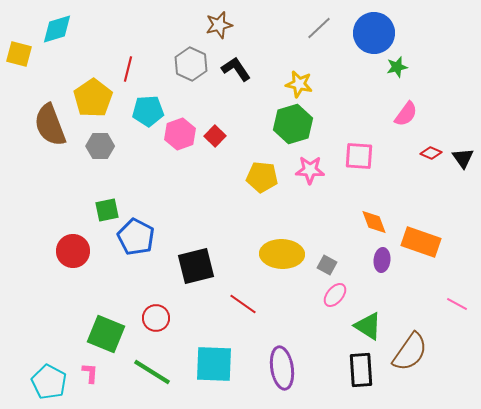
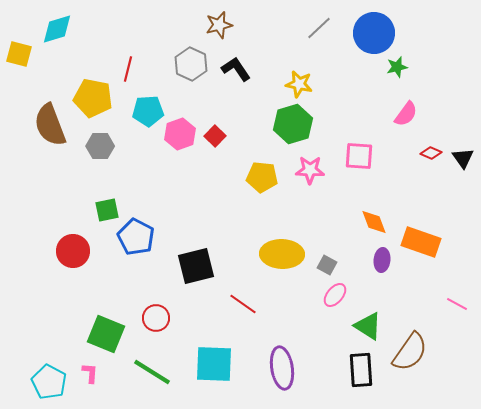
yellow pentagon at (93, 98): rotated 27 degrees counterclockwise
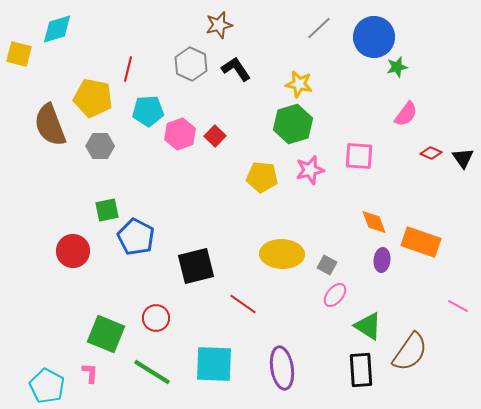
blue circle at (374, 33): moved 4 px down
pink star at (310, 170): rotated 16 degrees counterclockwise
pink line at (457, 304): moved 1 px right, 2 px down
cyan pentagon at (49, 382): moved 2 px left, 4 px down
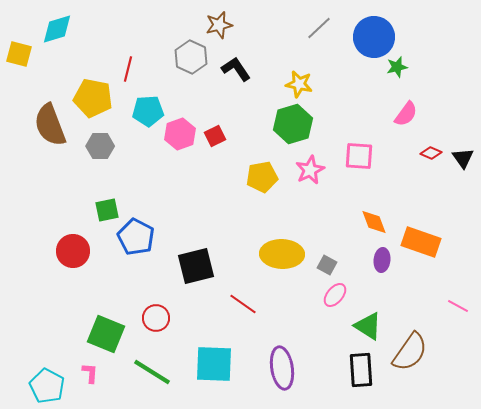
gray hexagon at (191, 64): moved 7 px up
red square at (215, 136): rotated 20 degrees clockwise
pink star at (310, 170): rotated 12 degrees counterclockwise
yellow pentagon at (262, 177): rotated 16 degrees counterclockwise
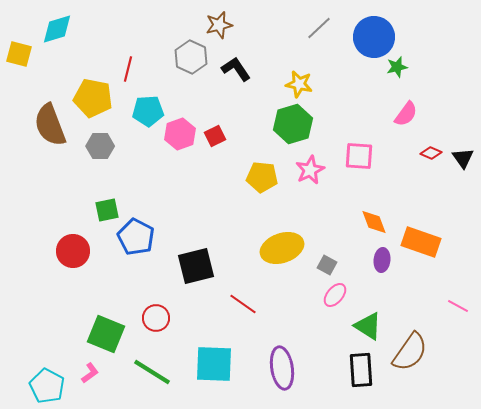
yellow pentagon at (262, 177): rotated 16 degrees clockwise
yellow ellipse at (282, 254): moved 6 px up; rotated 21 degrees counterclockwise
pink L-shape at (90, 373): rotated 50 degrees clockwise
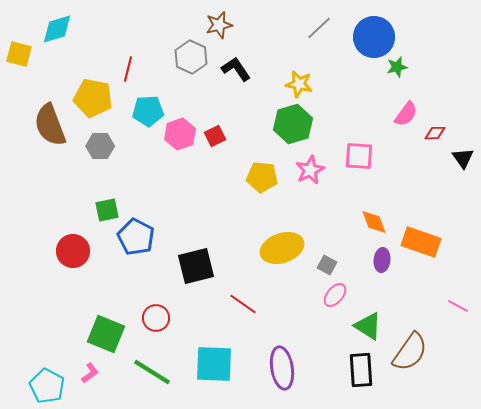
red diamond at (431, 153): moved 4 px right, 20 px up; rotated 25 degrees counterclockwise
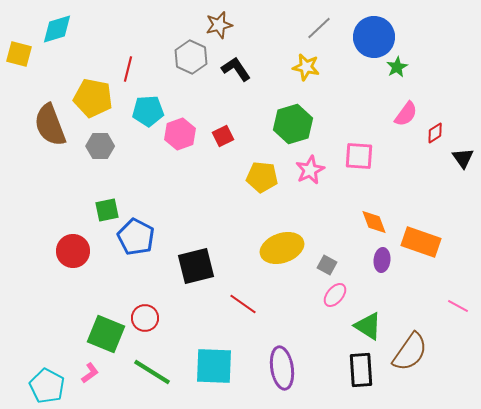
green star at (397, 67): rotated 15 degrees counterclockwise
yellow star at (299, 84): moved 7 px right, 17 px up
red diamond at (435, 133): rotated 30 degrees counterclockwise
red square at (215, 136): moved 8 px right
red circle at (156, 318): moved 11 px left
cyan square at (214, 364): moved 2 px down
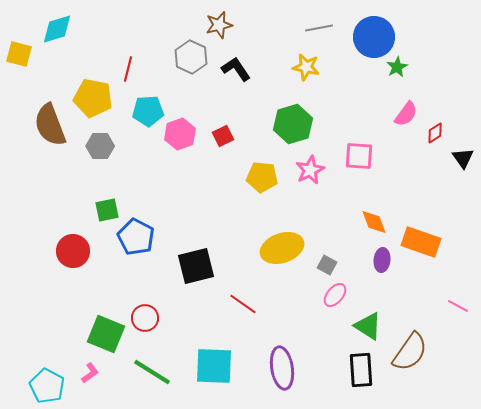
gray line at (319, 28): rotated 32 degrees clockwise
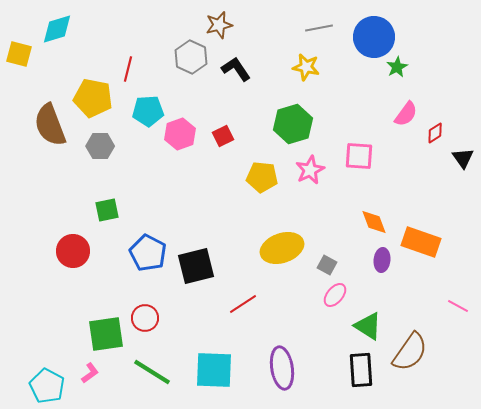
blue pentagon at (136, 237): moved 12 px right, 16 px down
red line at (243, 304): rotated 68 degrees counterclockwise
green square at (106, 334): rotated 30 degrees counterclockwise
cyan square at (214, 366): moved 4 px down
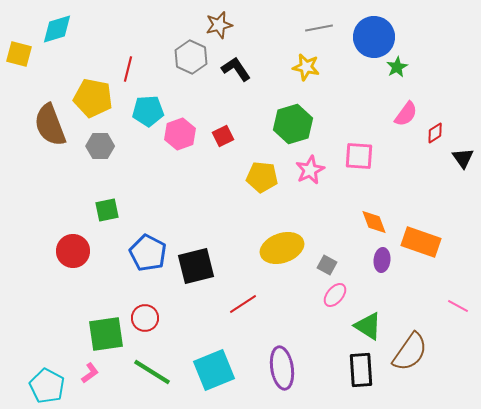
cyan square at (214, 370): rotated 24 degrees counterclockwise
